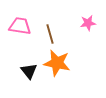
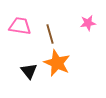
orange star: rotated 12 degrees clockwise
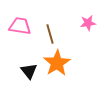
orange star: rotated 16 degrees clockwise
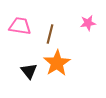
brown line: rotated 30 degrees clockwise
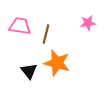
brown line: moved 4 px left
orange star: rotated 24 degrees counterclockwise
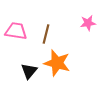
pink trapezoid: moved 4 px left, 5 px down
black triangle: rotated 18 degrees clockwise
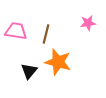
orange star: moved 1 px right, 1 px up
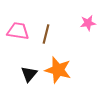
pink trapezoid: moved 2 px right
orange star: moved 8 px down
black triangle: moved 3 px down
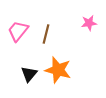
pink star: moved 1 px right
pink trapezoid: rotated 60 degrees counterclockwise
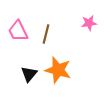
pink trapezoid: rotated 65 degrees counterclockwise
